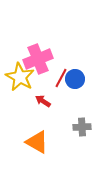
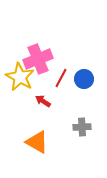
blue circle: moved 9 px right
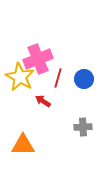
red line: moved 3 px left; rotated 12 degrees counterclockwise
gray cross: moved 1 px right
orange triangle: moved 14 px left, 3 px down; rotated 30 degrees counterclockwise
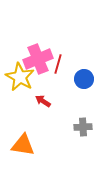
red line: moved 14 px up
orange triangle: rotated 10 degrees clockwise
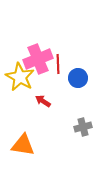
red line: rotated 18 degrees counterclockwise
blue circle: moved 6 px left, 1 px up
gray cross: rotated 12 degrees counterclockwise
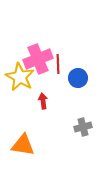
red arrow: rotated 49 degrees clockwise
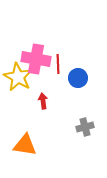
pink cross: moved 2 px left; rotated 32 degrees clockwise
yellow star: moved 2 px left
gray cross: moved 2 px right
orange triangle: moved 2 px right
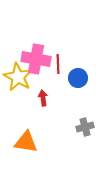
red arrow: moved 3 px up
orange triangle: moved 1 px right, 3 px up
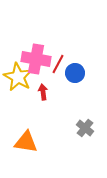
red line: rotated 30 degrees clockwise
blue circle: moved 3 px left, 5 px up
red arrow: moved 6 px up
gray cross: moved 1 px down; rotated 36 degrees counterclockwise
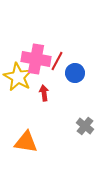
red line: moved 1 px left, 3 px up
red arrow: moved 1 px right, 1 px down
gray cross: moved 2 px up
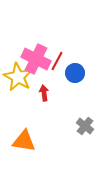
pink cross: rotated 16 degrees clockwise
orange triangle: moved 2 px left, 1 px up
